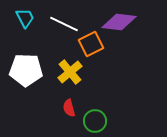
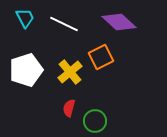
purple diamond: rotated 36 degrees clockwise
orange square: moved 10 px right, 13 px down
white pentagon: rotated 20 degrees counterclockwise
red semicircle: rotated 30 degrees clockwise
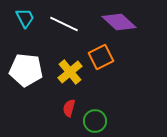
white pentagon: rotated 24 degrees clockwise
